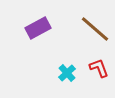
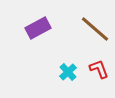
red L-shape: moved 1 px down
cyan cross: moved 1 px right, 1 px up
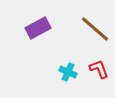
cyan cross: rotated 24 degrees counterclockwise
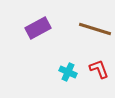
brown line: rotated 24 degrees counterclockwise
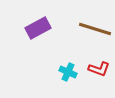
red L-shape: rotated 130 degrees clockwise
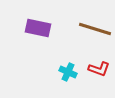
purple rectangle: rotated 40 degrees clockwise
